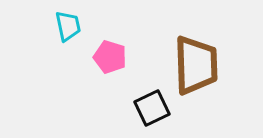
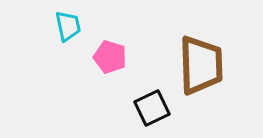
brown trapezoid: moved 5 px right
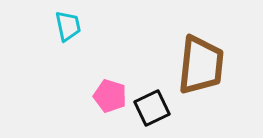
pink pentagon: moved 39 px down
brown trapezoid: rotated 8 degrees clockwise
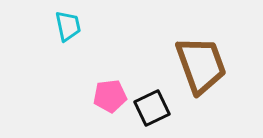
brown trapezoid: rotated 26 degrees counterclockwise
pink pentagon: rotated 24 degrees counterclockwise
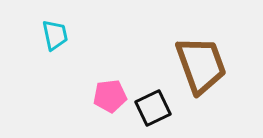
cyan trapezoid: moved 13 px left, 9 px down
black square: moved 1 px right
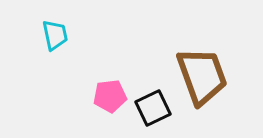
brown trapezoid: moved 1 px right, 11 px down
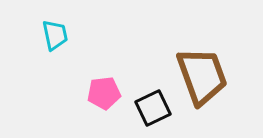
pink pentagon: moved 6 px left, 3 px up
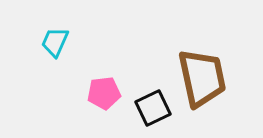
cyan trapezoid: moved 7 px down; rotated 144 degrees counterclockwise
brown trapezoid: moved 2 px down; rotated 8 degrees clockwise
